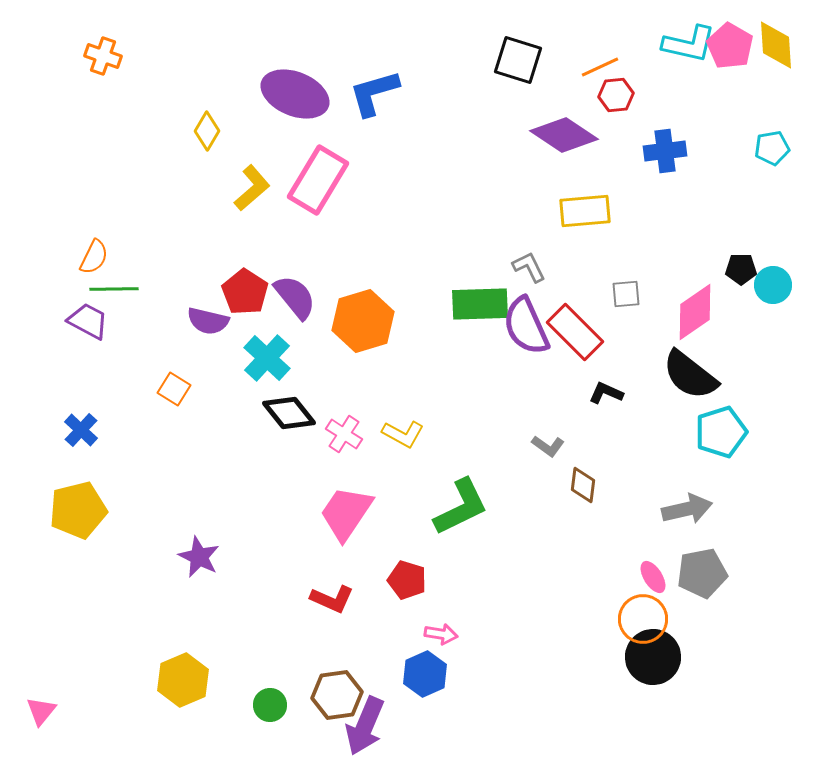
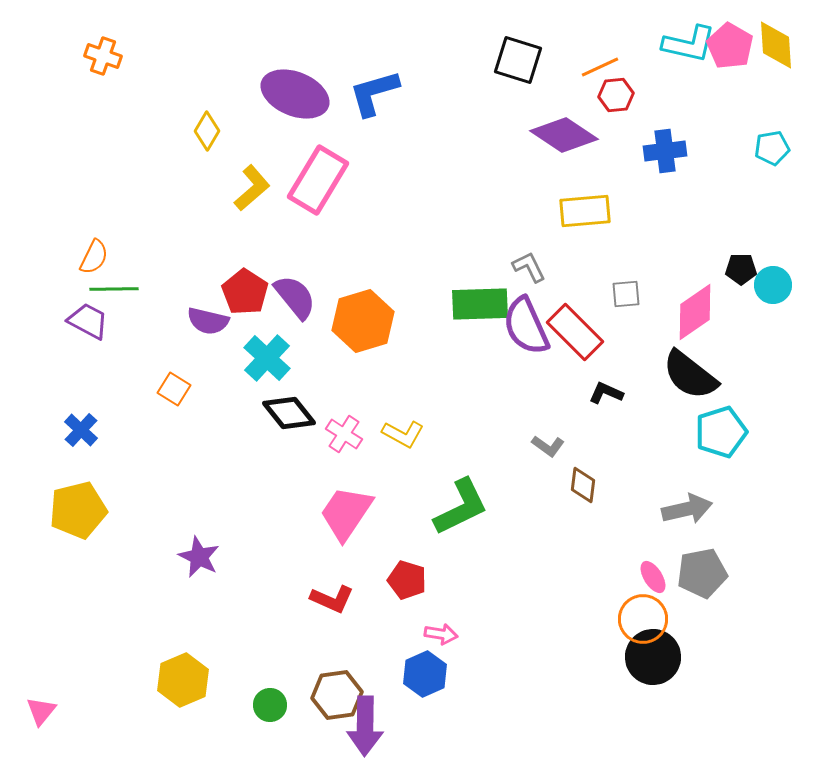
purple arrow at (365, 726): rotated 22 degrees counterclockwise
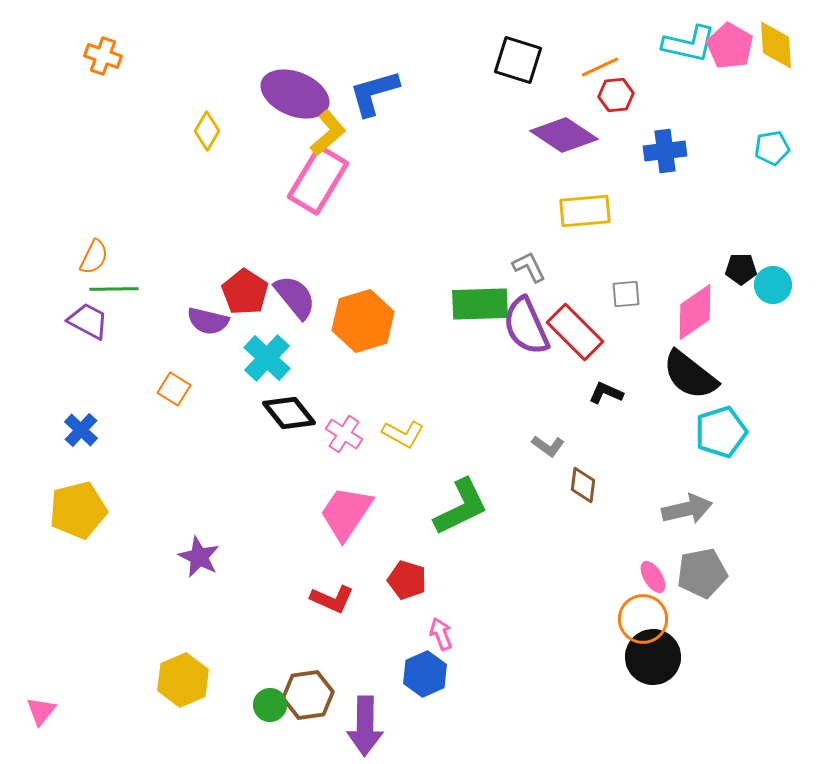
yellow L-shape at (252, 188): moved 76 px right, 55 px up
pink arrow at (441, 634): rotated 120 degrees counterclockwise
brown hexagon at (337, 695): moved 29 px left
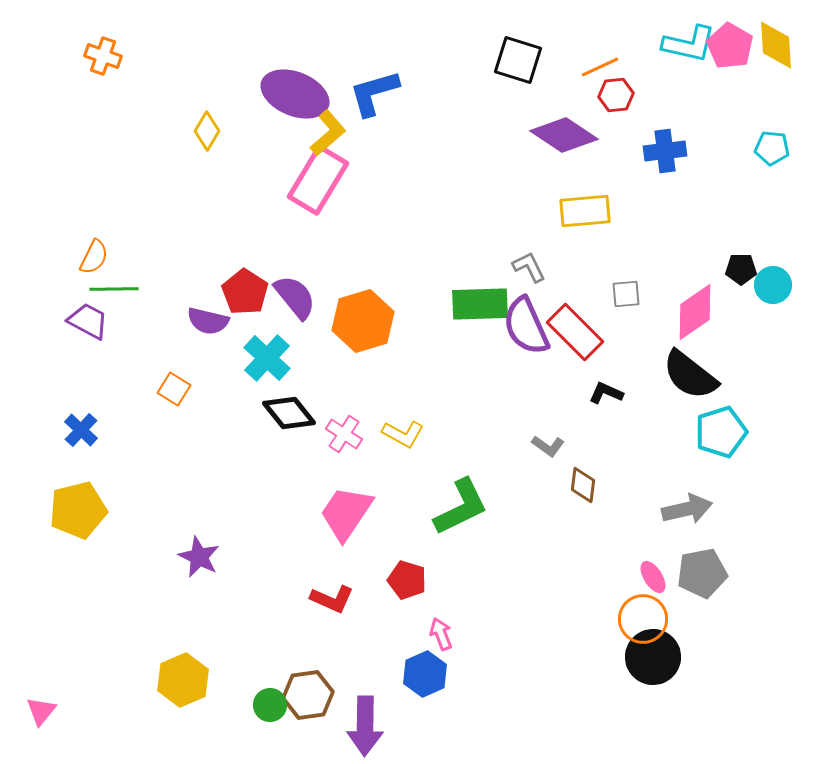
cyan pentagon at (772, 148): rotated 16 degrees clockwise
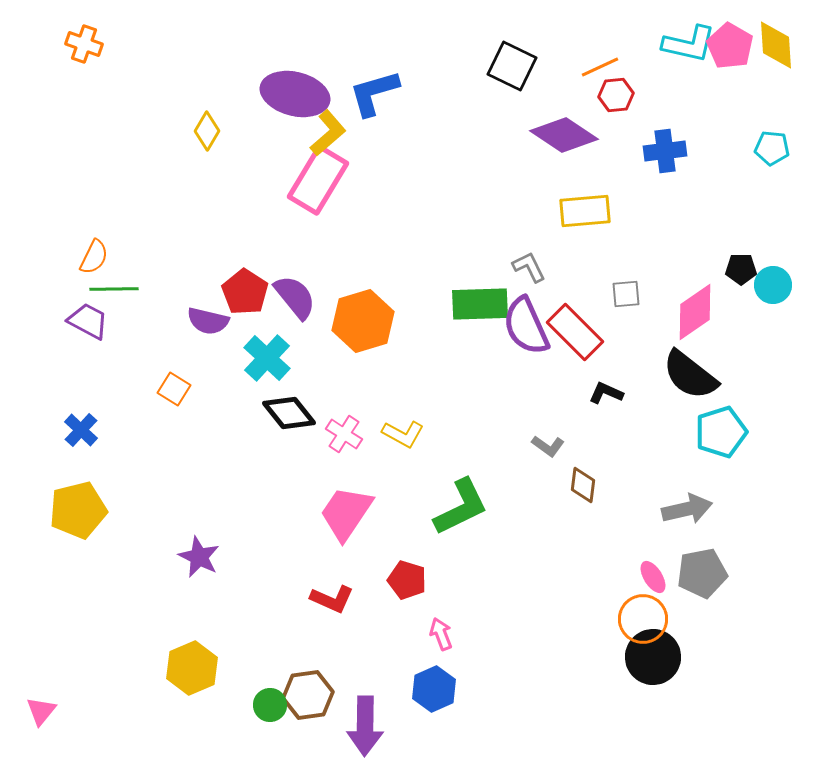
orange cross at (103, 56): moved 19 px left, 12 px up
black square at (518, 60): moved 6 px left, 6 px down; rotated 9 degrees clockwise
purple ellipse at (295, 94): rotated 8 degrees counterclockwise
blue hexagon at (425, 674): moved 9 px right, 15 px down
yellow hexagon at (183, 680): moved 9 px right, 12 px up
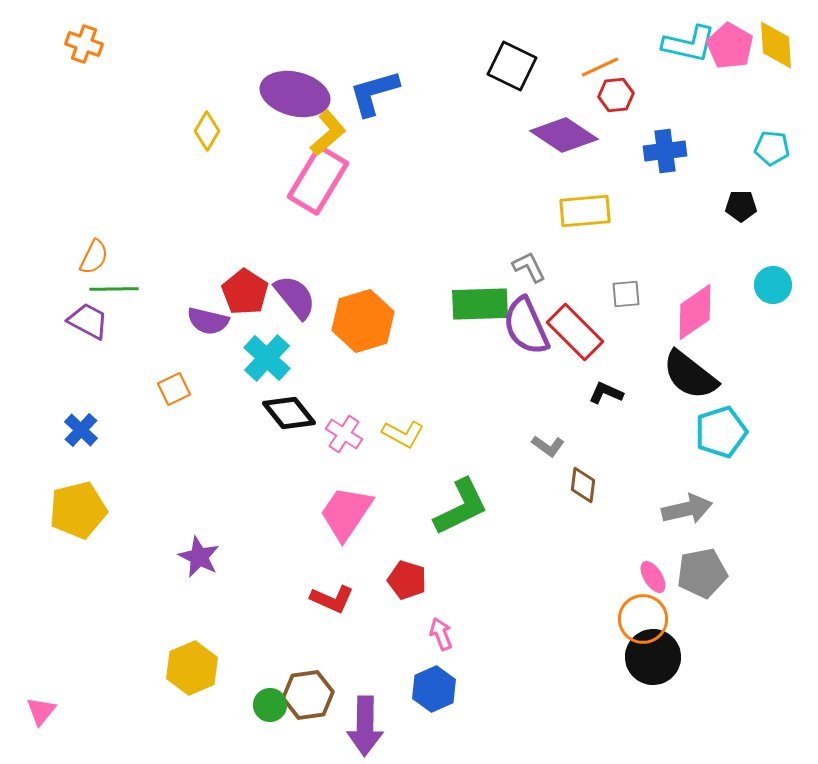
black pentagon at (741, 269): moved 63 px up
orange square at (174, 389): rotated 32 degrees clockwise
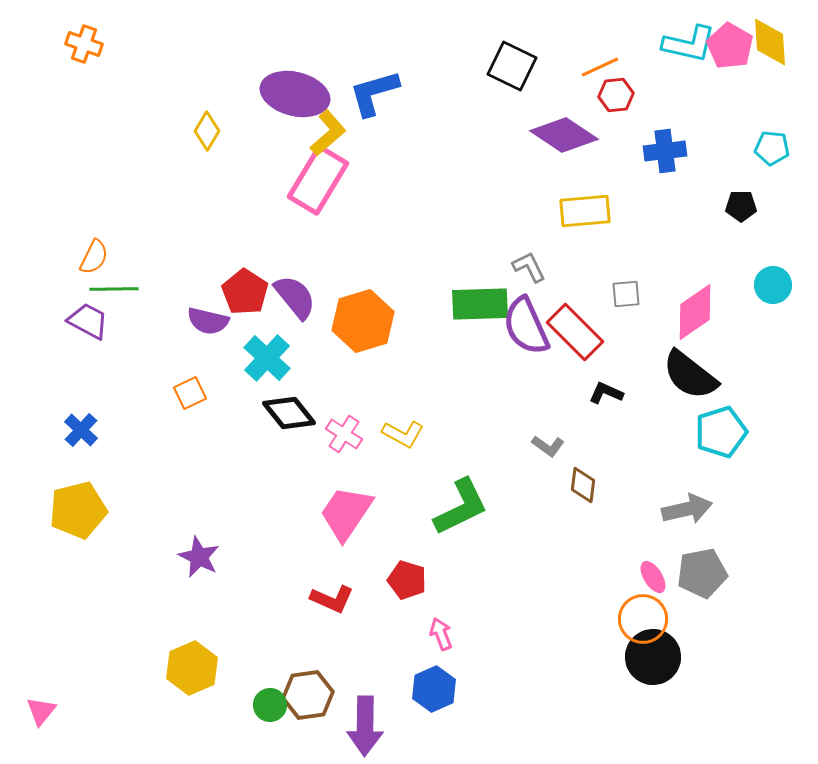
yellow diamond at (776, 45): moved 6 px left, 3 px up
orange square at (174, 389): moved 16 px right, 4 px down
